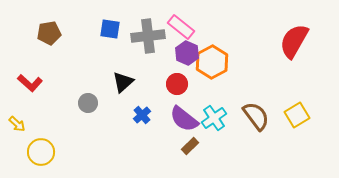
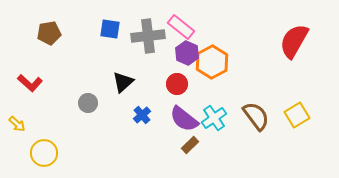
brown rectangle: moved 1 px up
yellow circle: moved 3 px right, 1 px down
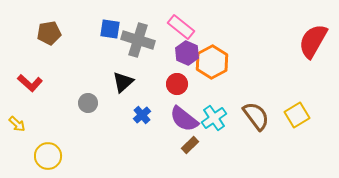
gray cross: moved 10 px left, 4 px down; rotated 24 degrees clockwise
red semicircle: moved 19 px right
yellow circle: moved 4 px right, 3 px down
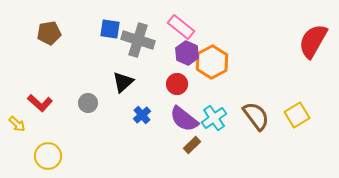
red L-shape: moved 10 px right, 20 px down
brown rectangle: moved 2 px right
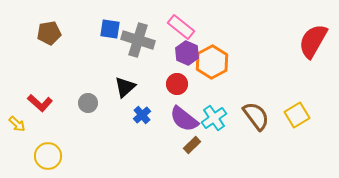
black triangle: moved 2 px right, 5 px down
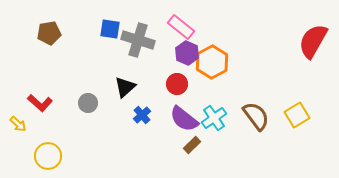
yellow arrow: moved 1 px right
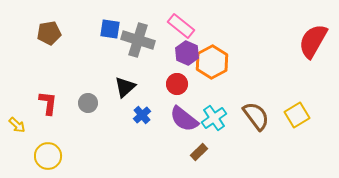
pink rectangle: moved 1 px up
red L-shape: moved 8 px right; rotated 125 degrees counterclockwise
yellow arrow: moved 1 px left, 1 px down
brown rectangle: moved 7 px right, 7 px down
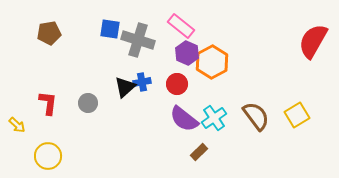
blue cross: moved 33 px up; rotated 30 degrees clockwise
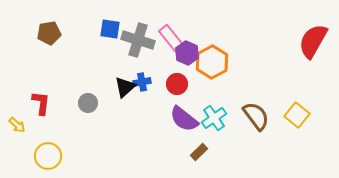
pink rectangle: moved 10 px left, 12 px down; rotated 12 degrees clockwise
red L-shape: moved 7 px left
yellow square: rotated 20 degrees counterclockwise
